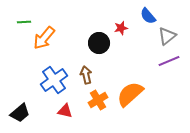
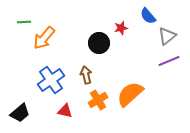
blue cross: moved 3 px left
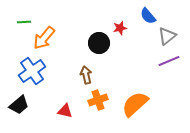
red star: moved 1 px left
blue cross: moved 19 px left, 9 px up
orange semicircle: moved 5 px right, 10 px down
orange cross: rotated 12 degrees clockwise
black trapezoid: moved 1 px left, 8 px up
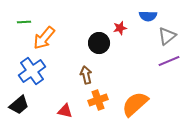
blue semicircle: rotated 48 degrees counterclockwise
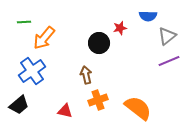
orange semicircle: moved 3 px right, 4 px down; rotated 80 degrees clockwise
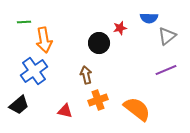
blue semicircle: moved 1 px right, 2 px down
orange arrow: moved 2 px down; rotated 50 degrees counterclockwise
purple line: moved 3 px left, 9 px down
blue cross: moved 2 px right
orange semicircle: moved 1 px left, 1 px down
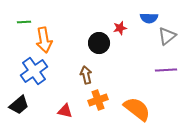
purple line: rotated 20 degrees clockwise
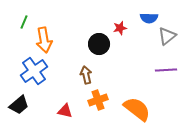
green line: rotated 64 degrees counterclockwise
black circle: moved 1 px down
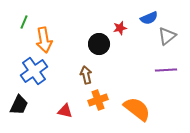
blue semicircle: rotated 24 degrees counterclockwise
black trapezoid: rotated 25 degrees counterclockwise
